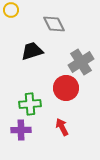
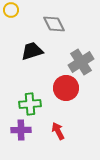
red arrow: moved 4 px left, 4 px down
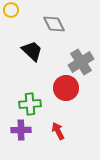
black trapezoid: rotated 60 degrees clockwise
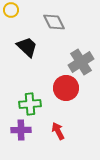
gray diamond: moved 2 px up
black trapezoid: moved 5 px left, 4 px up
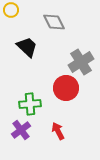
purple cross: rotated 36 degrees counterclockwise
